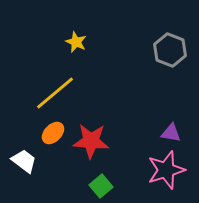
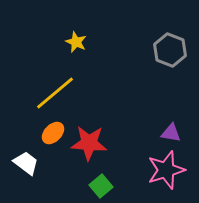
red star: moved 2 px left, 2 px down
white trapezoid: moved 2 px right, 2 px down
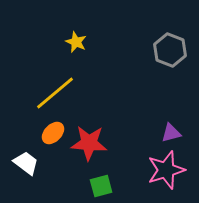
purple triangle: rotated 25 degrees counterclockwise
green square: rotated 25 degrees clockwise
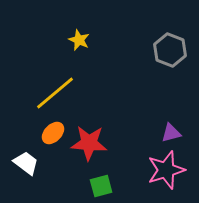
yellow star: moved 3 px right, 2 px up
